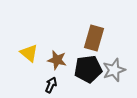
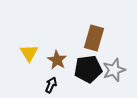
yellow triangle: rotated 18 degrees clockwise
brown star: rotated 18 degrees clockwise
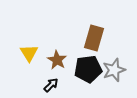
black arrow: rotated 21 degrees clockwise
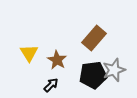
brown rectangle: rotated 25 degrees clockwise
black pentagon: moved 5 px right, 6 px down
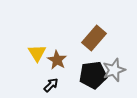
yellow triangle: moved 8 px right
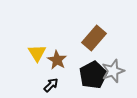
gray star: moved 1 px left, 1 px down
black pentagon: rotated 20 degrees counterclockwise
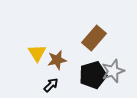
brown star: rotated 30 degrees clockwise
black pentagon: rotated 12 degrees clockwise
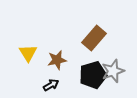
yellow triangle: moved 9 px left
black arrow: rotated 14 degrees clockwise
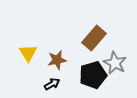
gray star: moved 2 px right, 8 px up; rotated 25 degrees counterclockwise
black arrow: moved 1 px right, 1 px up
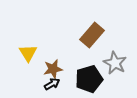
brown rectangle: moved 2 px left, 3 px up
brown star: moved 4 px left, 9 px down
black pentagon: moved 4 px left, 4 px down
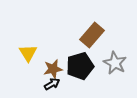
black pentagon: moved 9 px left, 13 px up
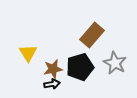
black pentagon: moved 1 px down
black arrow: rotated 21 degrees clockwise
